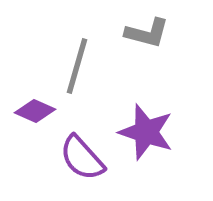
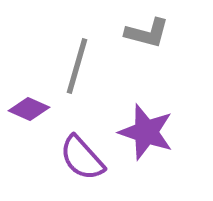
purple diamond: moved 6 px left, 2 px up
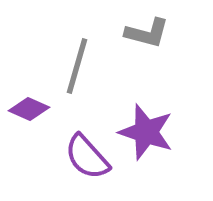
purple semicircle: moved 5 px right, 1 px up
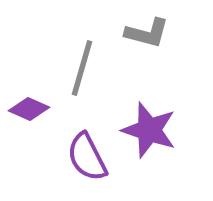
gray line: moved 5 px right, 2 px down
purple star: moved 3 px right, 2 px up
purple semicircle: rotated 15 degrees clockwise
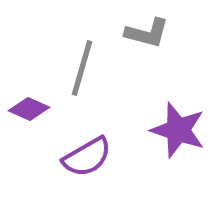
purple star: moved 29 px right
purple semicircle: rotated 93 degrees counterclockwise
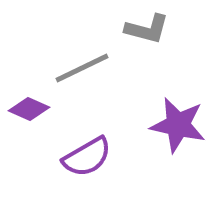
gray L-shape: moved 4 px up
gray line: rotated 48 degrees clockwise
purple star: moved 5 px up; rotated 6 degrees counterclockwise
